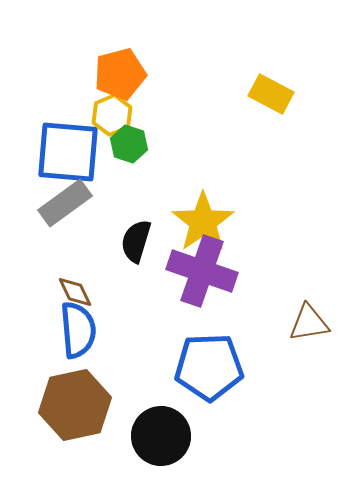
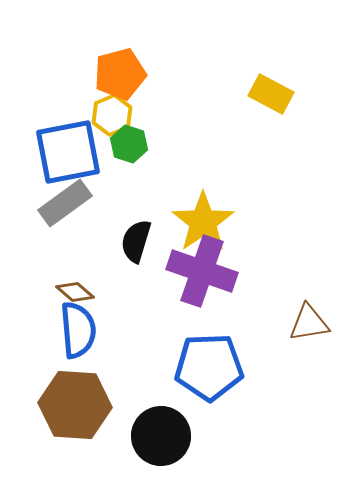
blue square: rotated 16 degrees counterclockwise
brown diamond: rotated 24 degrees counterclockwise
brown hexagon: rotated 16 degrees clockwise
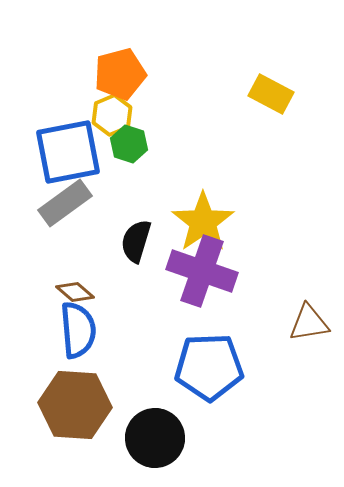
black circle: moved 6 px left, 2 px down
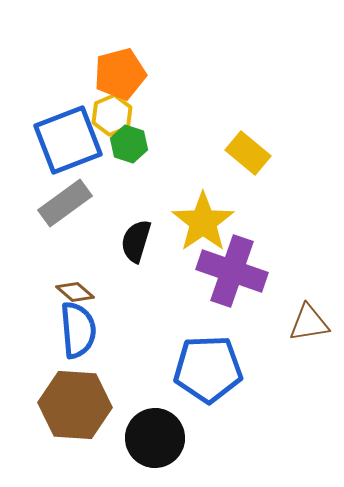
yellow rectangle: moved 23 px left, 59 px down; rotated 12 degrees clockwise
blue square: moved 12 px up; rotated 10 degrees counterclockwise
purple cross: moved 30 px right
blue pentagon: moved 1 px left, 2 px down
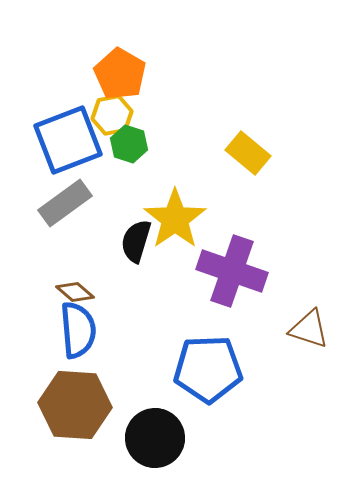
orange pentagon: rotated 27 degrees counterclockwise
yellow hexagon: rotated 12 degrees clockwise
yellow star: moved 28 px left, 3 px up
brown triangle: moved 6 px down; rotated 27 degrees clockwise
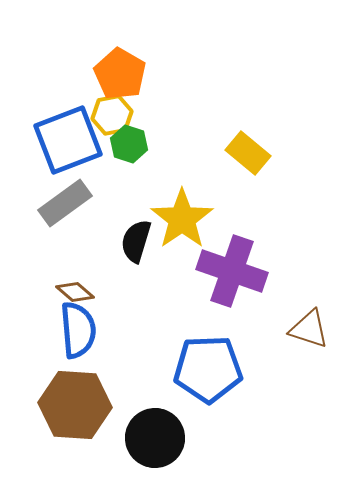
yellow star: moved 7 px right
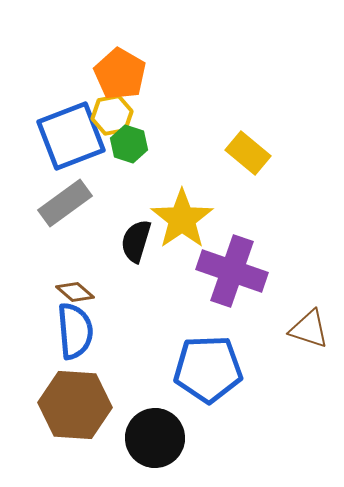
blue square: moved 3 px right, 4 px up
blue semicircle: moved 3 px left, 1 px down
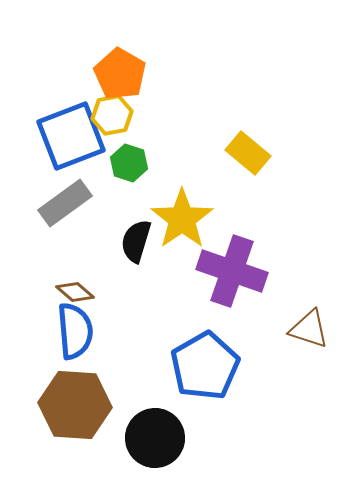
green hexagon: moved 19 px down
blue pentagon: moved 3 px left, 3 px up; rotated 28 degrees counterclockwise
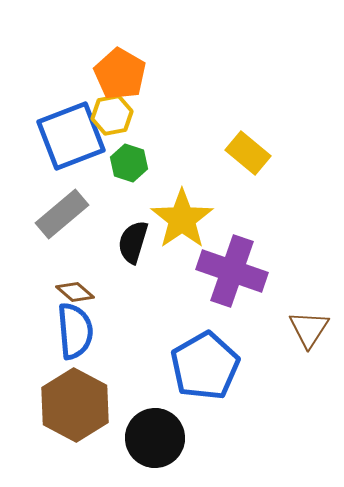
gray rectangle: moved 3 px left, 11 px down; rotated 4 degrees counterclockwise
black semicircle: moved 3 px left, 1 px down
brown triangle: rotated 45 degrees clockwise
brown hexagon: rotated 24 degrees clockwise
